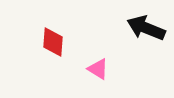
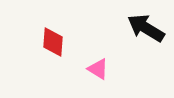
black arrow: rotated 9 degrees clockwise
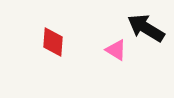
pink triangle: moved 18 px right, 19 px up
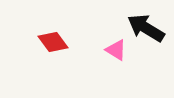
red diamond: rotated 40 degrees counterclockwise
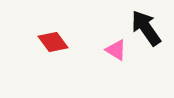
black arrow: rotated 24 degrees clockwise
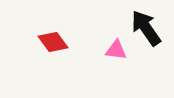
pink triangle: rotated 25 degrees counterclockwise
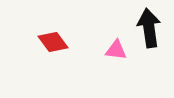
black arrow: moved 3 px right; rotated 27 degrees clockwise
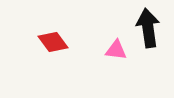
black arrow: moved 1 px left
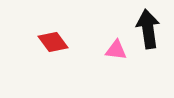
black arrow: moved 1 px down
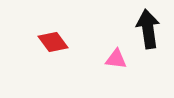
pink triangle: moved 9 px down
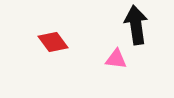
black arrow: moved 12 px left, 4 px up
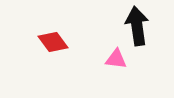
black arrow: moved 1 px right, 1 px down
